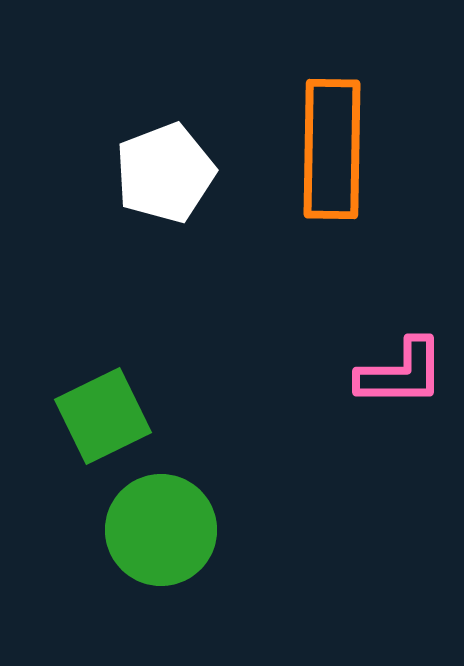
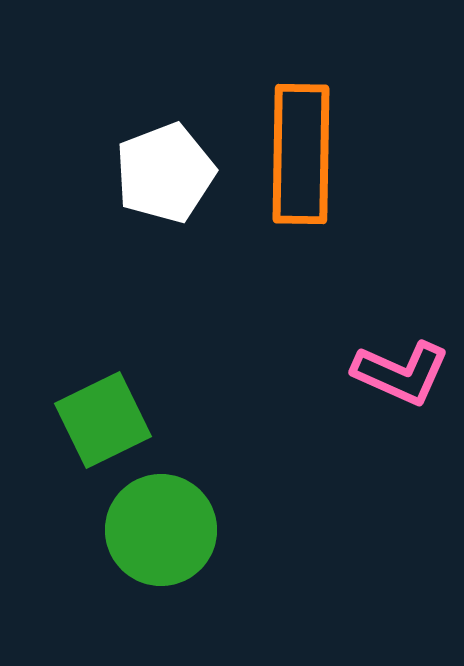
orange rectangle: moved 31 px left, 5 px down
pink L-shape: rotated 24 degrees clockwise
green square: moved 4 px down
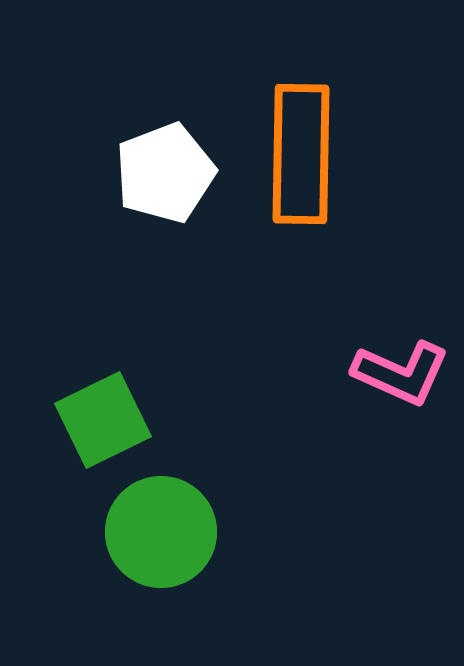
green circle: moved 2 px down
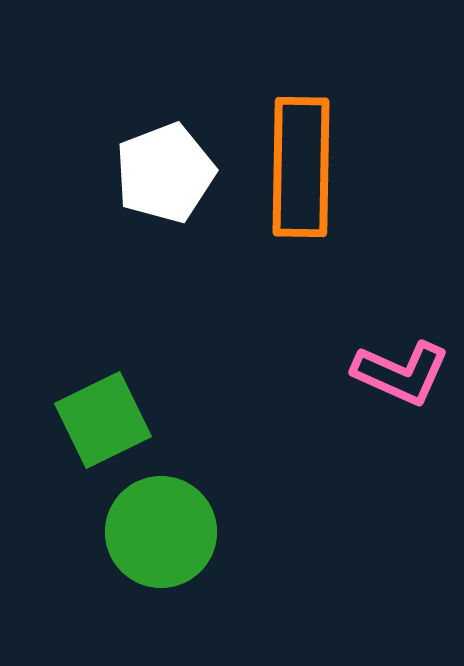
orange rectangle: moved 13 px down
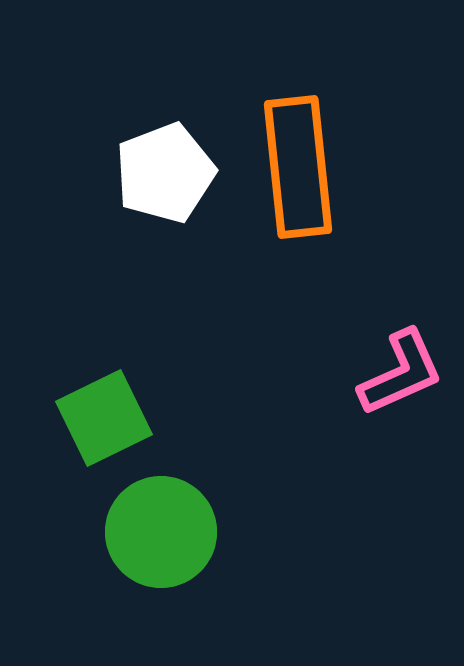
orange rectangle: moved 3 px left; rotated 7 degrees counterclockwise
pink L-shape: rotated 48 degrees counterclockwise
green square: moved 1 px right, 2 px up
